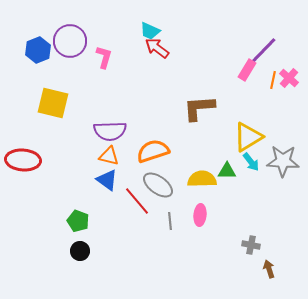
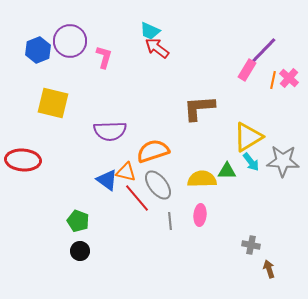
orange triangle: moved 17 px right, 16 px down
gray ellipse: rotated 16 degrees clockwise
red line: moved 3 px up
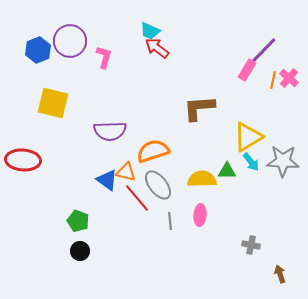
brown arrow: moved 11 px right, 5 px down
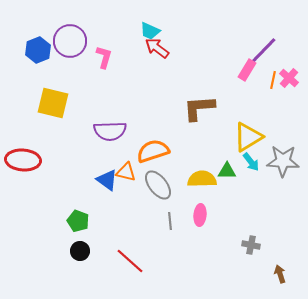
red line: moved 7 px left, 63 px down; rotated 8 degrees counterclockwise
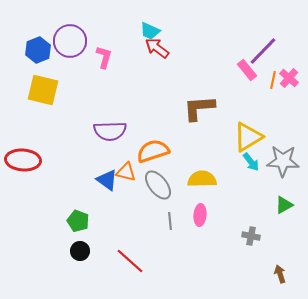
pink rectangle: rotated 70 degrees counterclockwise
yellow square: moved 10 px left, 13 px up
green triangle: moved 57 px right, 34 px down; rotated 30 degrees counterclockwise
gray cross: moved 9 px up
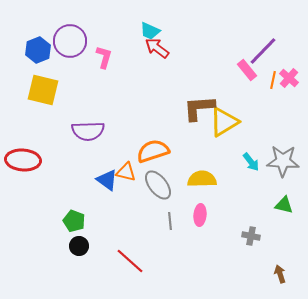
purple semicircle: moved 22 px left
yellow triangle: moved 24 px left, 15 px up
green triangle: rotated 42 degrees clockwise
green pentagon: moved 4 px left
black circle: moved 1 px left, 5 px up
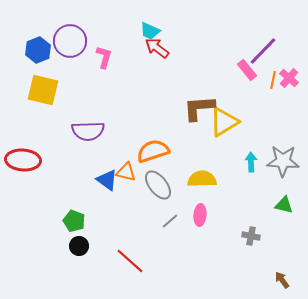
cyan arrow: rotated 144 degrees counterclockwise
gray line: rotated 54 degrees clockwise
brown arrow: moved 2 px right, 6 px down; rotated 18 degrees counterclockwise
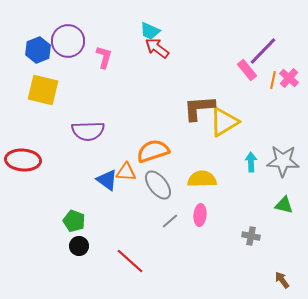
purple circle: moved 2 px left
orange triangle: rotated 10 degrees counterclockwise
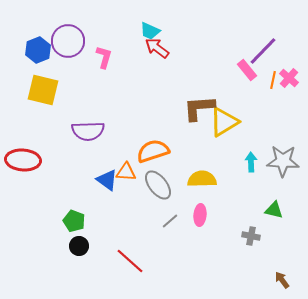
green triangle: moved 10 px left, 5 px down
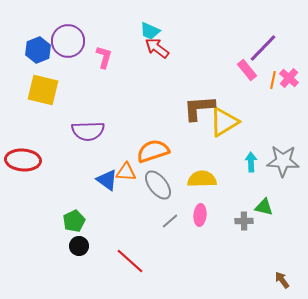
purple line: moved 3 px up
green triangle: moved 10 px left, 3 px up
green pentagon: rotated 25 degrees clockwise
gray cross: moved 7 px left, 15 px up; rotated 12 degrees counterclockwise
